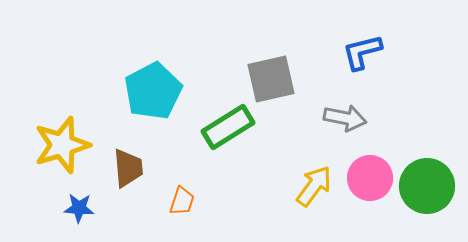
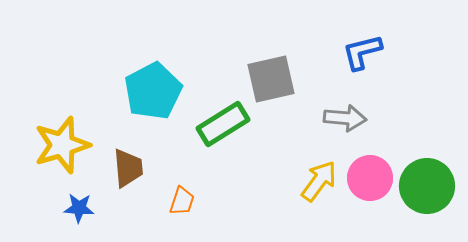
gray arrow: rotated 6 degrees counterclockwise
green rectangle: moved 5 px left, 3 px up
yellow arrow: moved 5 px right, 5 px up
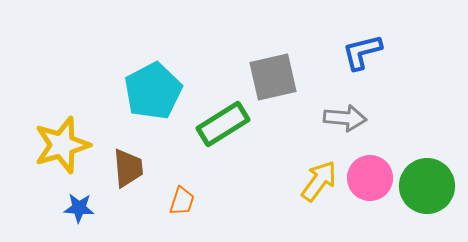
gray square: moved 2 px right, 2 px up
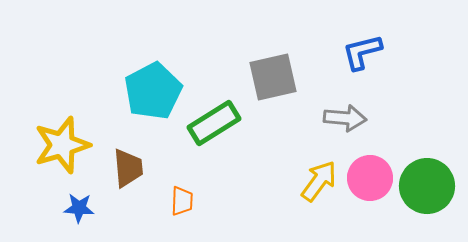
green rectangle: moved 9 px left, 1 px up
orange trapezoid: rotated 16 degrees counterclockwise
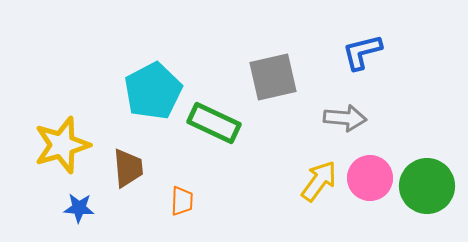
green rectangle: rotated 57 degrees clockwise
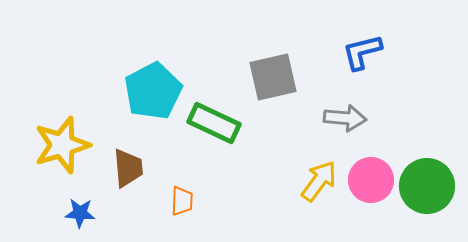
pink circle: moved 1 px right, 2 px down
blue star: moved 1 px right, 5 px down
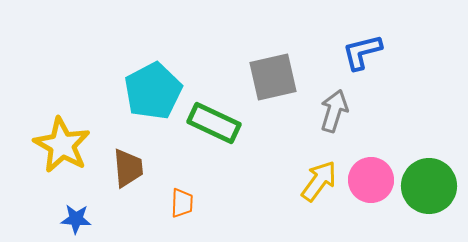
gray arrow: moved 11 px left, 7 px up; rotated 78 degrees counterclockwise
yellow star: rotated 26 degrees counterclockwise
green circle: moved 2 px right
orange trapezoid: moved 2 px down
blue star: moved 4 px left, 6 px down
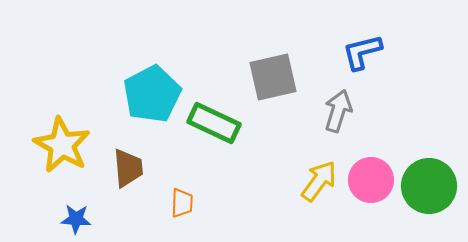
cyan pentagon: moved 1 px left, 3 px down
gray arrow: moved 4 px right
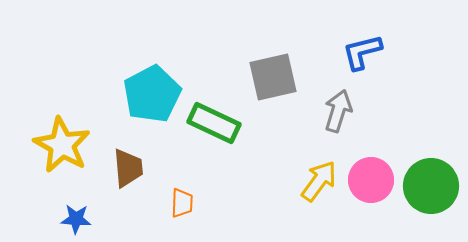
green circle: moved 2 px right
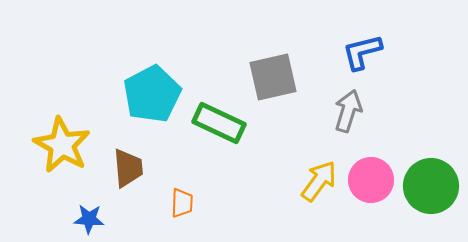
gray arrow: moved 10 px right
green rectangle: moved 5 px right
blue star: moved 13 px right
